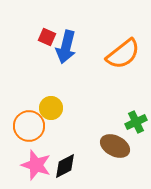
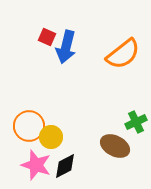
yellow circle: moved 29 px down
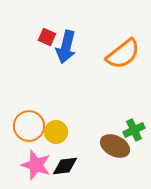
green cross: moved 2 px left, 8 px down
yellow circle: moved 5 px right, 5 px up
black diamond: rotated 20 degrees clockwise
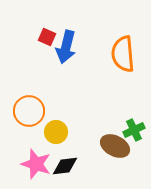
orange semicircle: rotated 123 degrees clockwise
orange circle: moved 15 px up
pink star: moved 1 px up
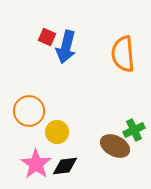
yellow circle: moved 1 px right
pink star: rotated 16 degrees clockwise
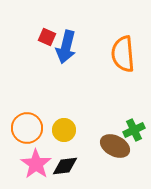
orange circle: moved 2 px left, 17 px down
yellow circle: moved 7 px right, 2 px up
